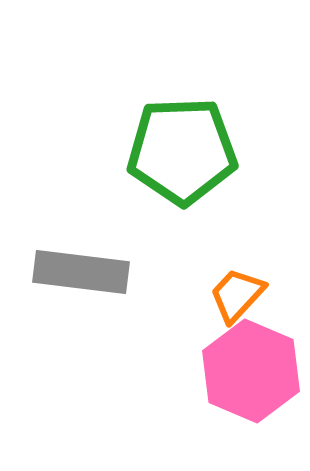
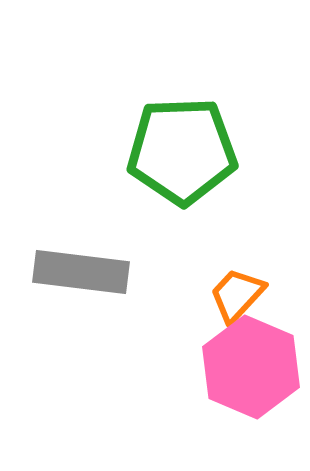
pink hexagon: moved 4 px up
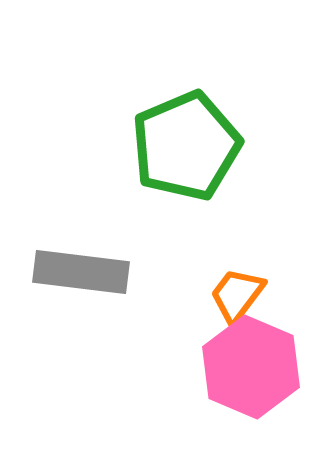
green pentagon: moved 4 px right, 5 px up; rotated 21 degrees counterclockwise
orange trapezoid: rotated 6 degrees counterclockwise
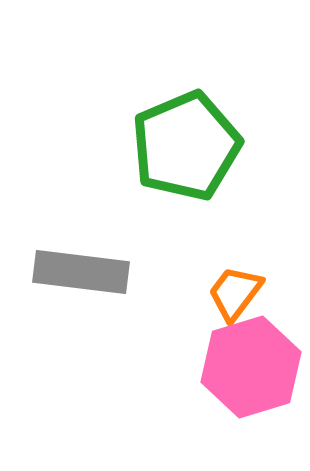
orange trapezoid: moved 2 px left, 2 px up
pink hexagon: rotated 20 degrees clockwise
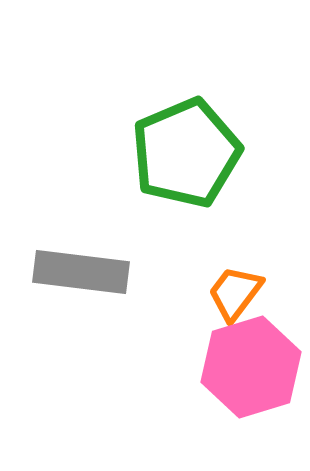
green pentagon: moved 7 px down
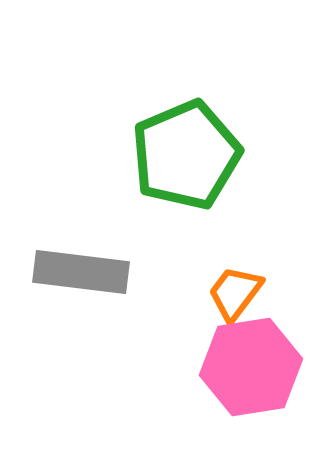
green pentagon: moved 2 px down
pink hexagon: rotated 8 degrees clockwise
